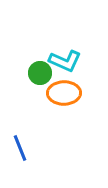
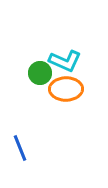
orange ellipse: moved 2 px right, 4 px up
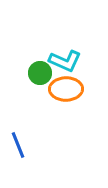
blue line: moved 2 px left, 3 px up
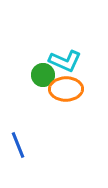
green circle: moved 3 px right, 2 px down
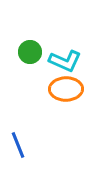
green circle: moved 13 px left, 23 px up
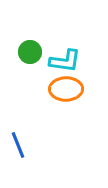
cyan L-shape: rotated 16 degrees counterclockwise
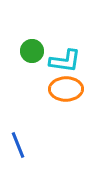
green circle: moved 2 px right, 1 px up
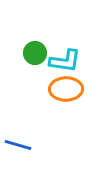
green circle: moved 3 px right, 2 px down
blue line: rotated 52 degrees counterclockwise
